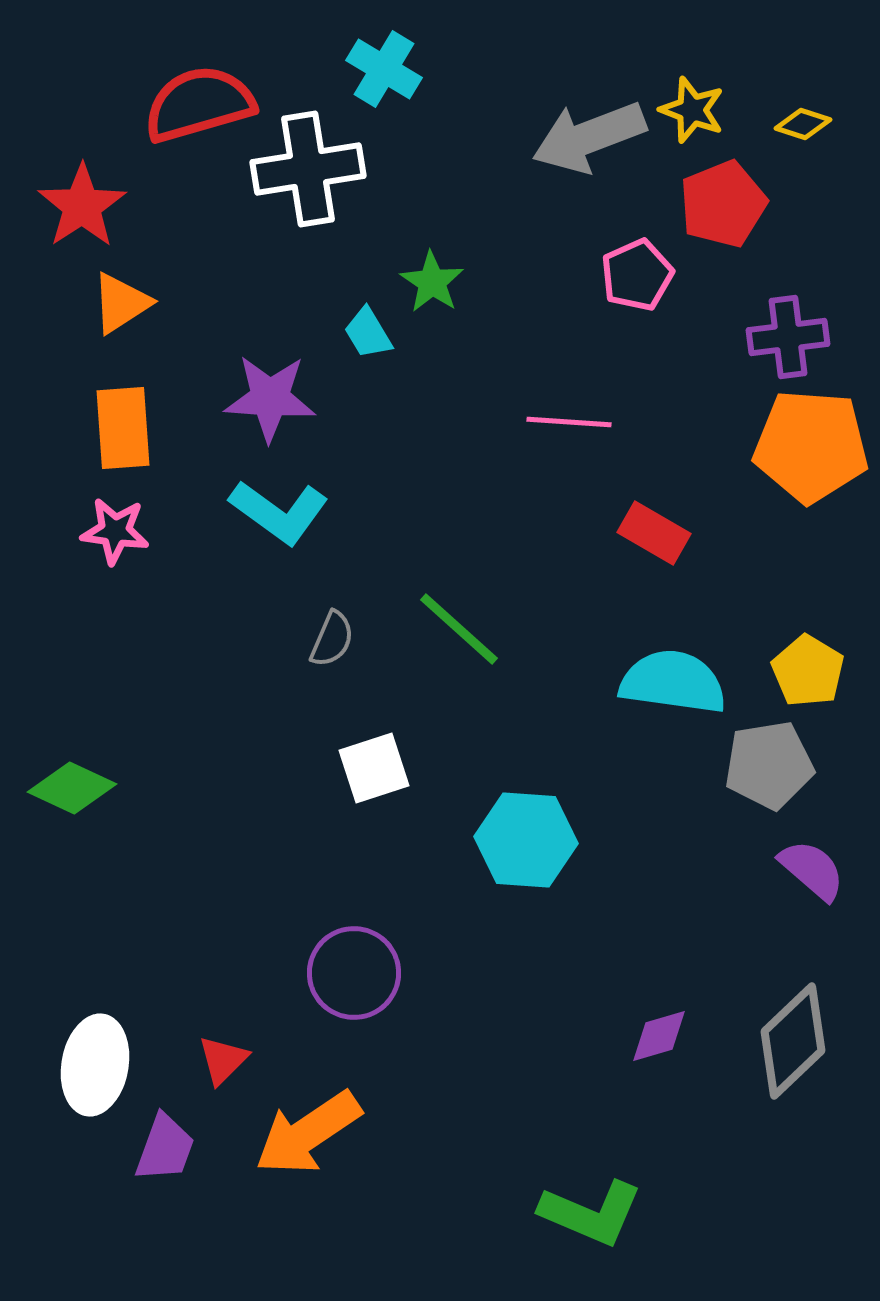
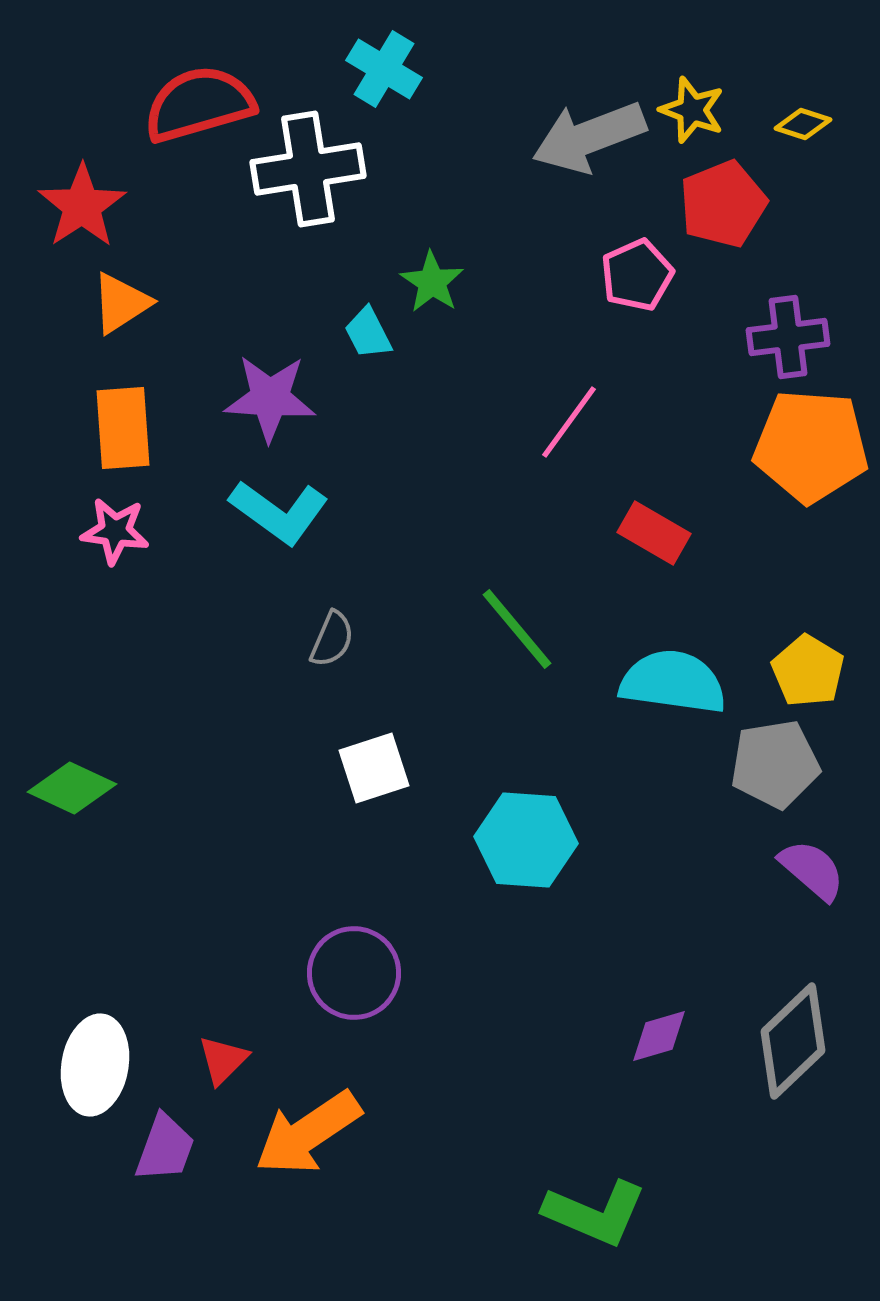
cyan trapezoid: rotated 4 degrees clockwise
pink line: rotated 58 degrees counterclockwise
green line: moved 58 px right; rotated 8 degrees clockwise
gray pentagon: moved 6 px right, 1 px up
green L-shape: moved 4 px right
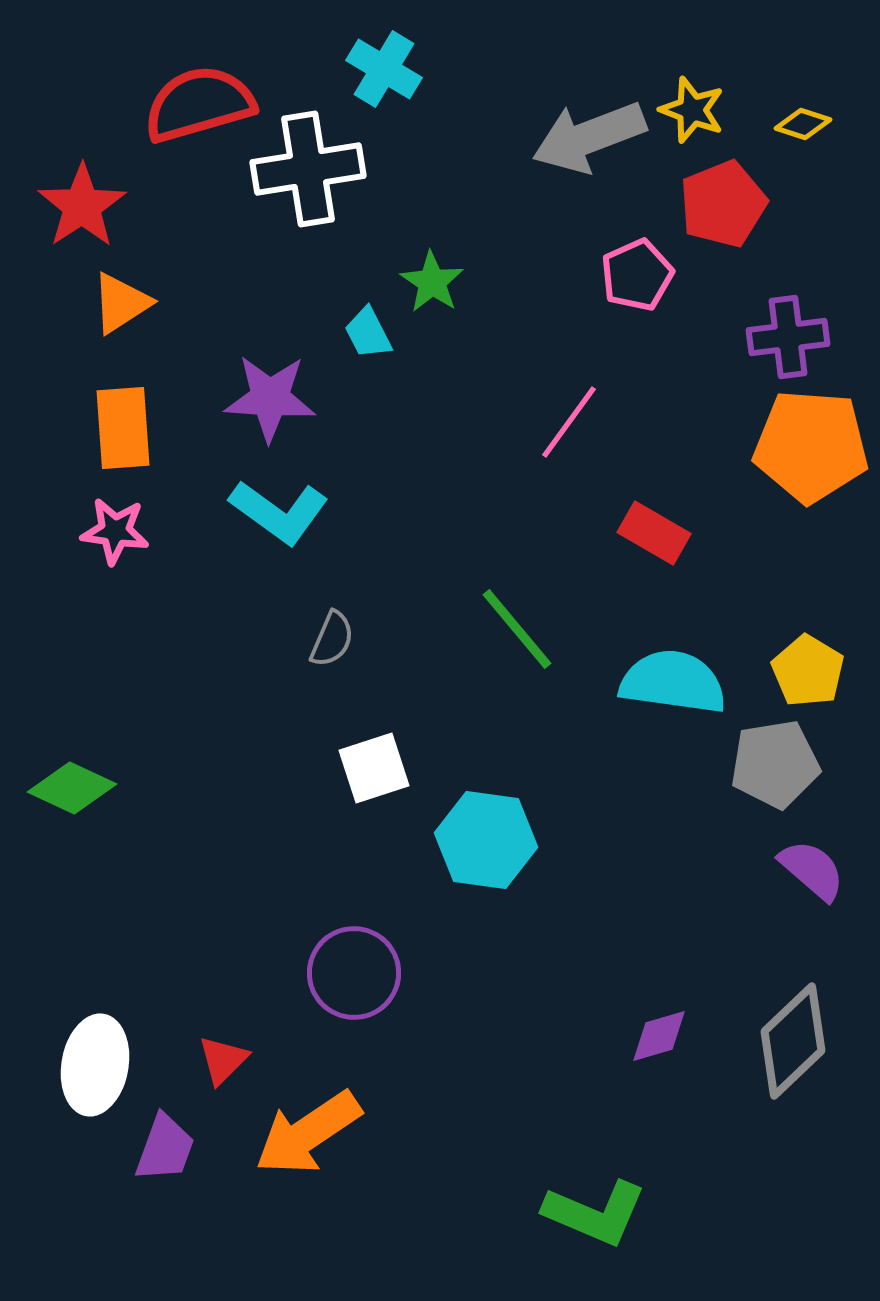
cyan hexagon: moved 40 px left; rotated 4 degrees clockwise
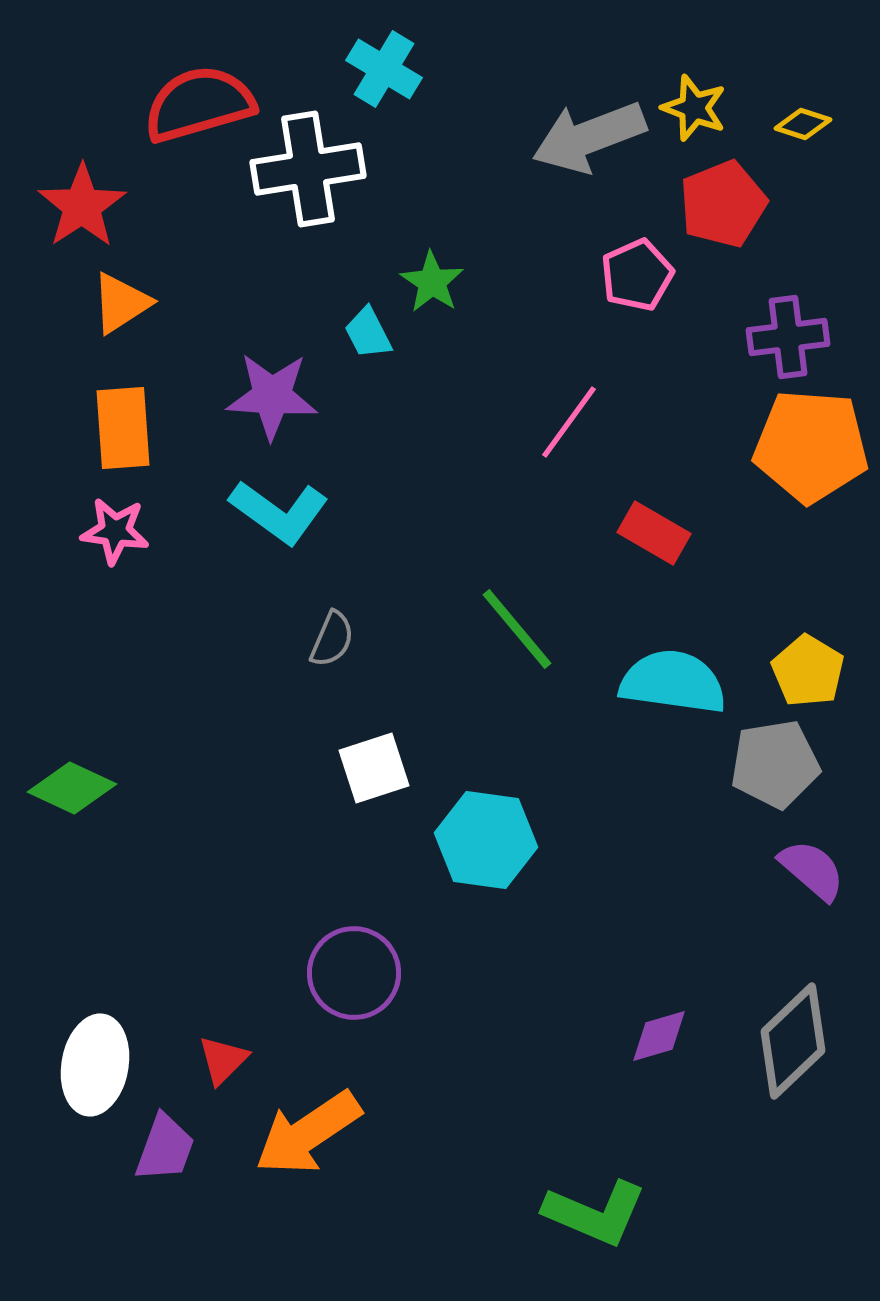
yellow star: moved 2 px right, 2 px up
purple star: moved 2 px right, 2 px up
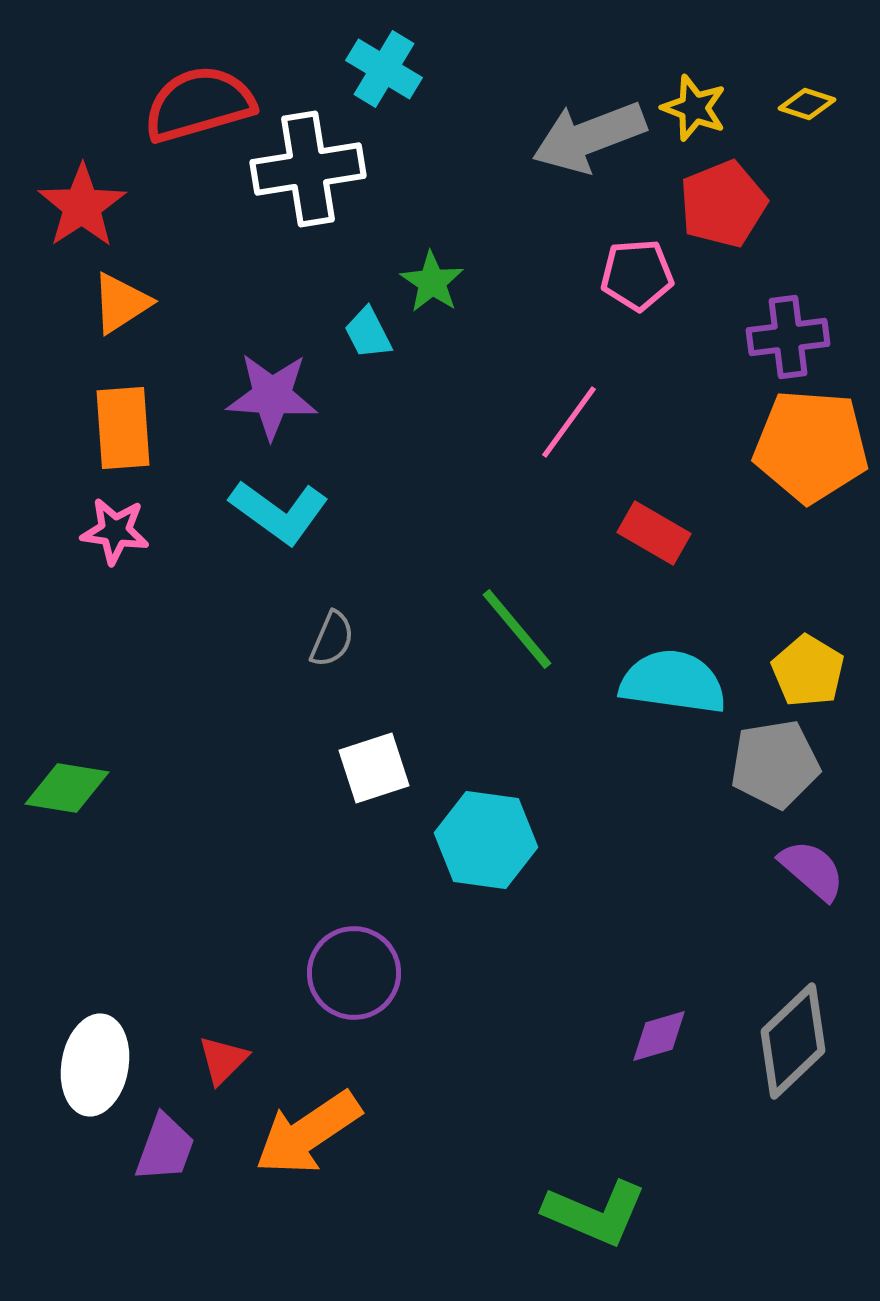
yellow diamond: moved 4 px right, 20 px up
pink pentagon: rotated 20 degrees clockwise
green diamond: moved 5 px left; rotated 16 degrees counterclockwise
